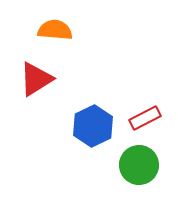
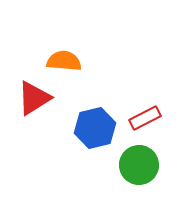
orange semicircle: moved 9 px right, 31 px down
red triangle: moved 2 px left, 19 px down
blue hexagon: moved 2 px right, 2 px down; rotated 12 degrees clockwise
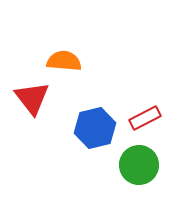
red triangle: moved 2 px left; rotated 36 degrees counterclockwise
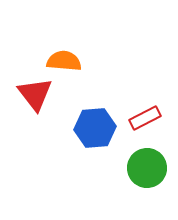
red triangle: moved 3 px right, 4 px up
blue hexagon: rotated 9 degrees clockwise
green circle: moved 8 px right, 3 px down
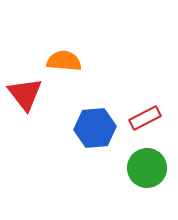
red triangle: moved 10 px left
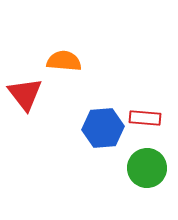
red rectangle: rotated 32 degrees clockwise
blue hexagon: moved 8 px right
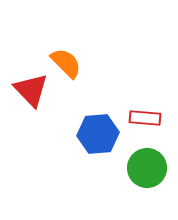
orange semicircle: moved 2 px right, 2 px down; rotated 40 degrees clockwise
red triangle: moved 6 px right, 4 px up; rotated 6 degrees counterclockwise
blue hexagon: moved 5 px left, 6 px down
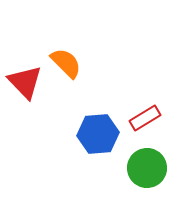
red triangle: moved 6 px left, 8 px up
red rectangle: rotated 36 degrees counterclockwise
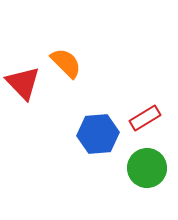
red triangle: moved 2 px left, 1 px down
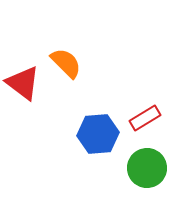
red triangle: rotated 9 degrees counterclockwise
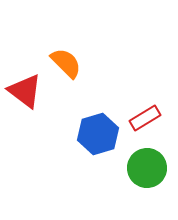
red triangle: moved 2 px right, 8 px down
blue hexagon: rotated 12 degrees counterclockwise
